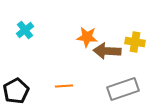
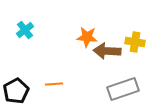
orange line: moved 10 px left, 2 px up
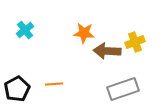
orange star: moved 3 px left, 4 px up
yellow cross: rotated 30 degrees counterclockwise
black pentagon: moved 1 px right, 2 px up
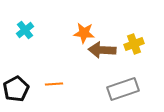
yellow cross: moved 1 px left, 2 px down
brown arrow: moved 5 px left, 1 px up
black pentagon: moved 1 px left
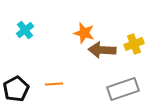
orange star: rotated 10 degrees clockwise
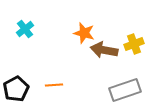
cyan cross: moved 1 px up
brown arrow: moved 2 px right; rotated 8 degrees clockwise
orange line: moved 1 px down
gray rectangle: moved 2 px right, 1 px down
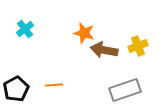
yellow cross: moved 4 px right, 2 px down
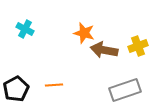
cyan cross: rotated 24 degrees counterclockwise
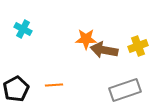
cyan cross: moved 2 px left
orange star: moved 2 px right, 6 px down; rotated 15 degrees counterclockwise
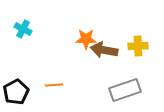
yellow cross: rotated 18 degrees clockwise
black pentagon: moved 3 px down
